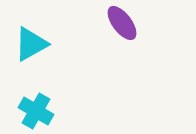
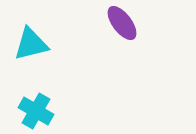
cyan triangle: rotated 15 degrees clockwise
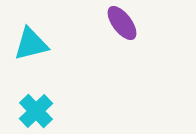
cyan cross: rotated 16 degrees clockwise
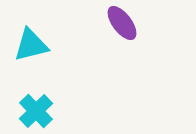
cyan triangle: moved 1 px down
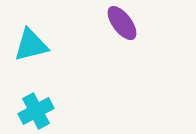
cyan cross: rotated 16 degrees clockwise
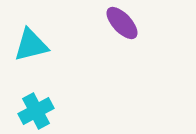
purple ellipse: rotated 6 degrees counterclockwise
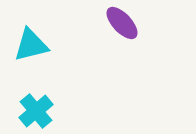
cyan cross: rotated 12 degrees counterclockwise
